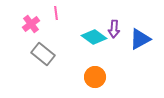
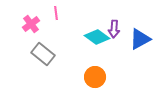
cyan diamond: moved 3 px right
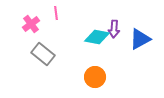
cyan diamond: rotated 25 degrees counterclockwise
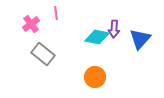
blue triangle: rotated 20 degrees counterclockwise
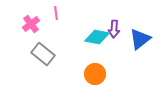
blue triangle: rotated 10 degrees clockwise
orange circle: moved 3 px up
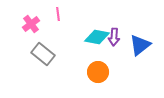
pink line: moved 2 px right, 1 px down
purple arrow: moved 8 px down
blue triangle: moved 6 px down
orange circle: moved 3 px right, 2 px up
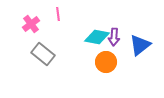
orange circle: moved 8 px right, 10 px up
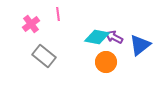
purple arrow: rotated 114 degrees clockwise
gray rectangle: moved 1 px right, 2 px down
